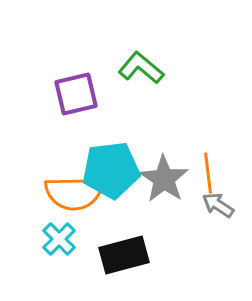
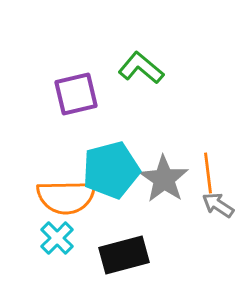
cyan pentagon: rotated 8 degrees counterclockwise
orange semicircle: moved 8 px left, 4 px down
cyan cross: moved 2 px left, 1 px up
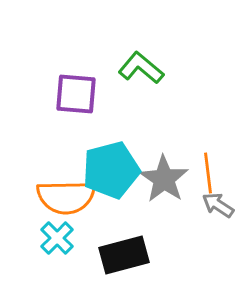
purple square: rotated 18 degrees clockwise
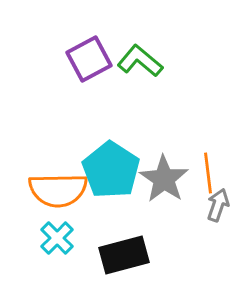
green L-shape: moved 1 px left, 7 px up
purple square: moved 13 px right, 35 px up; rotated 33 degrees counterclockwise
cyan pentagon: rotated 24 degrees counterclockwise
orange semicircle: moved 8 px left, 7 px up
gray arrow: rotated 76 degrees clockwise
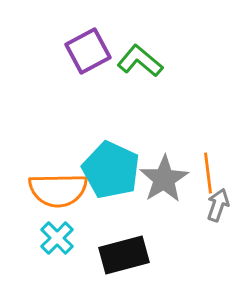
purple square: moved 1 px left, 8 px up
cyan pentagon: rotated 8 degrees counterclockwise
gray star: rotated 6 degrees clockwise
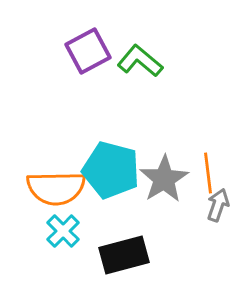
cyan pentagon: rotated 10 degrees counterclockwise
orange semicircle: moved 2 px left, 2 px up
cyan cross: moved 6 px right, 7 px up
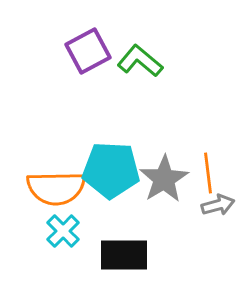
cyan pentagon: rotated 12 degrees counterclockwise
gray arrow: rotated 56 degrees clockwise
black rectangle: rotated 15 degrees clockwise
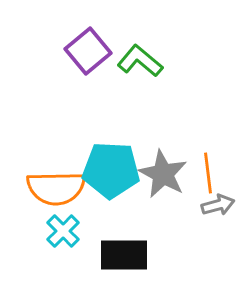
purple square: rotated 12 degrees counterclockwise
gray star: moved 1 px left, 5 px up; rotated 12 degrees counterclockwise
